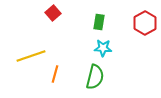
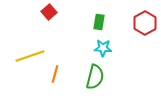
red square: moved 4 px left, 1 px up
yellow line: moved 1 px left
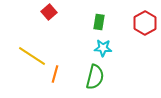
yellow line: moved 2 px right; rotated 52 degrees clockwise
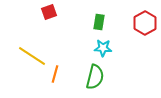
red square: rotated 21 degrees clockwise
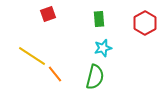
red square: moved 1 px left, 2 px down
green rectangle: moved 3 px up; rotated 14 degrees counterclockwise
cyan star: rotated 18 degrees counterclockwise
orange line: rotated 54 degrees counterclockwise
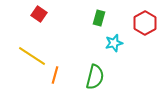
red square: moved 9 px left; rotated 35 degrees counterclockwise
green rectangle: moved 1 px up; rotated 21 degrees clockwise
cyan star: moved 11 px right, 5 px up
orange line: moved 1 px down; rotated 54 degrees clockwise
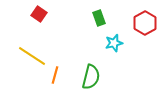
green rectangle: rotated 35 degrees counterclockwise
green semicircle: moved 4 px left
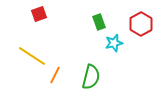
red square: rotated 35 degrees clockwise
green rectangle: moved 4 px down
red hexagon: moved 4 px left, 1 px down
orange line: rotated 12 degrees clockwise
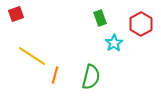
red square: moved 23 px left
green rectangle: moved 1 px right, 4 px up
cyan star: rotated 18 degrees counterclockwise
orange line: rotated 12 degrees counterclockwise
